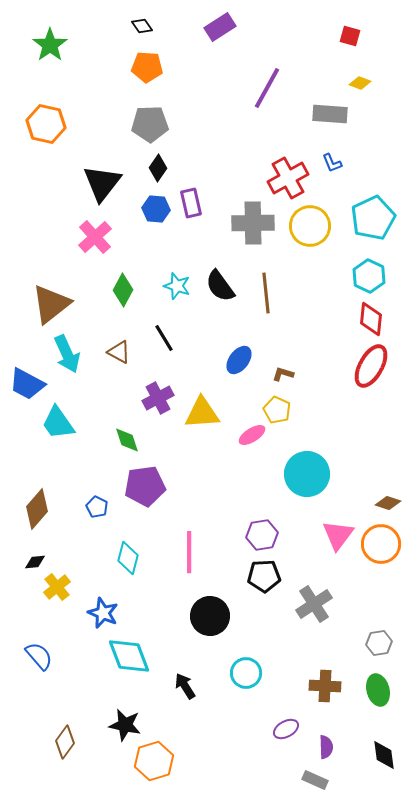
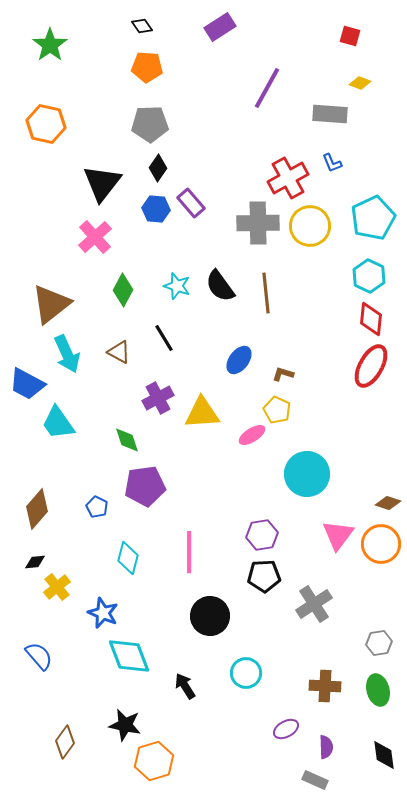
purple rectangle at (191, 203): rotated 28 degrees counterclockwise
gray cross at (253, 223): moved 5 px right
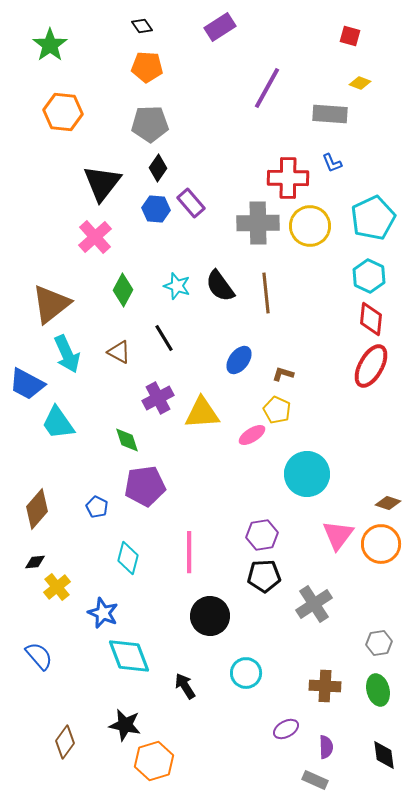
orange hexagon at (46, 124): moved 17 px right, 12 px up; rotated 6 degrees counterclockwise
red cross at (288, 178): rotated 30 degrees clockwise
